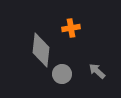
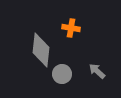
orange cross: rotated 18 degrees clockwise
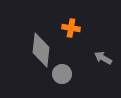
gray arrow: moved 6 px right, 13 px up; rotated 12 degrees counterclockwise
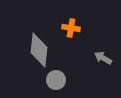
gray diamond: moved 2 px left
gray circle: moved 6 px left, 6 px down
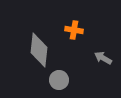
orange cross: moved 3 px right, 2 px down
gray circle: moved 3 px right
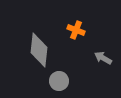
orange cross: moved 2 px right; rotated 12 degrees clockwise
gray circle: moved 1 px down
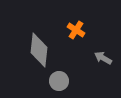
orange cross: rotated 12 degrees clockwise
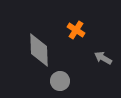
gray diamond: rotated 8 degrees counterclockwise
gray circle: moved 1 px right
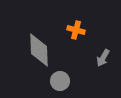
orange cross: rotated 18 degrees counterclockwise
gray arrow: rotated 90 degrees counterclockwise
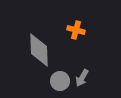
gray arrow: moved 21 px left, 20 px down
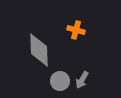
gray arrow: moved 2 px down
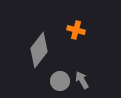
gray diamond: rotated 40 degrees clockwise
gray arrow: rotated 120 degrees clockwise
